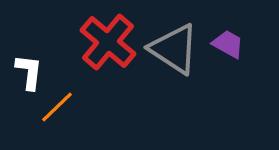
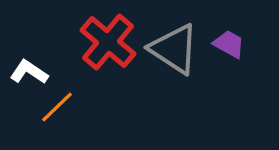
purple trapezoid: moved 1 px right
white L-shape: rotated 63 degrees counterclockwise
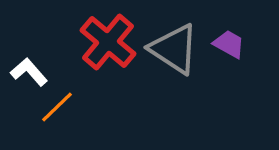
white L-shape: rotated 15 degrees clockwise
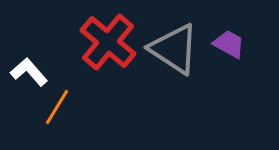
orange line: rotated 15 degrees counterclockwise
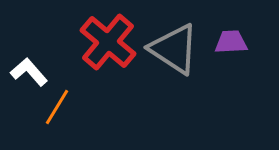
purple trapezoid: moved 2 px right, 2 px up; rotated 32 degrees counterclockwise
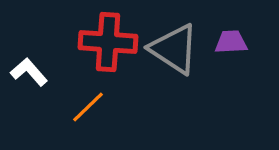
red cross: rotated 36 degrees counterclockwise
orange line: moved 31 px right; rotated 15 degrees clockwise
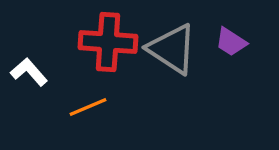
purple trapezoid: rotated 144 degrees counterclockwise
gray triangle: moved 2 px left
orange line: rotated 21 degrees clockwise
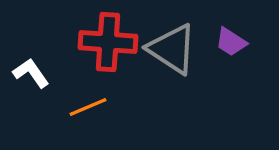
white L-shape: moved 2 px right, 1 px down; rotated 6 degrees clockwise
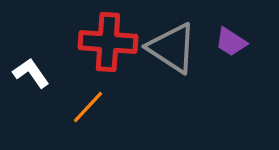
gray triangle: moved 1 px up
orange line: rotated 24 degrees counterclockwise
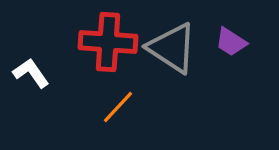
orange line: moved 30 px right
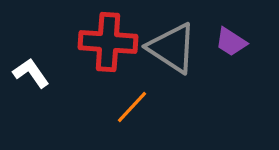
orange line: moved 14 px right
